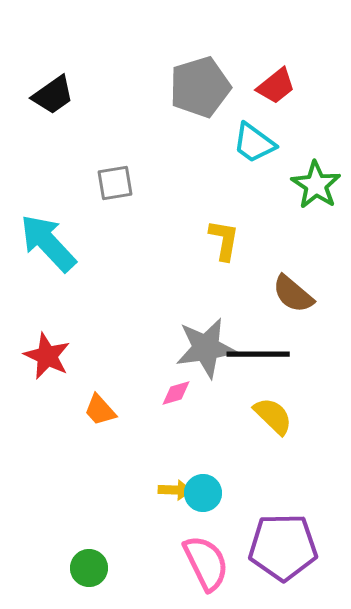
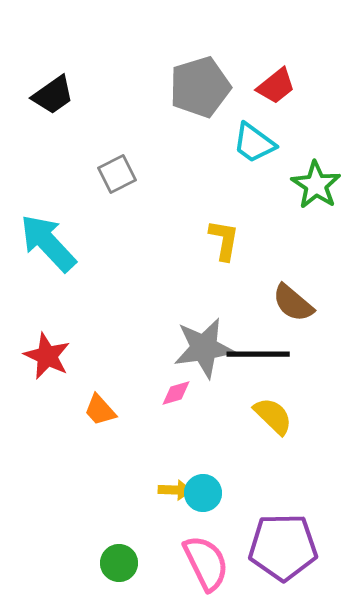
gray square: moved 2 px right, 9 px up; rotated 18 degrees counterclockwise
brown semicircle: moved 9 px down
gray star: moved 2 px left
green circle: moved 30 px right, 5 px up
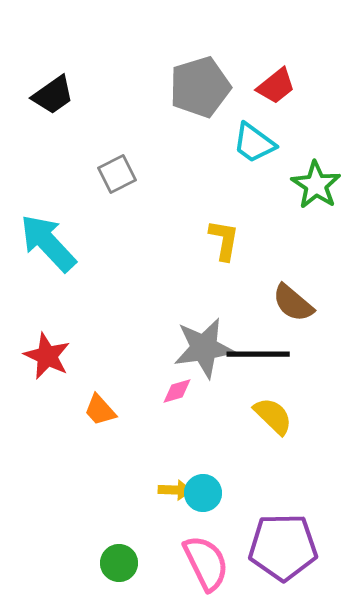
pink diamond: moved 1 px right, 2 px up
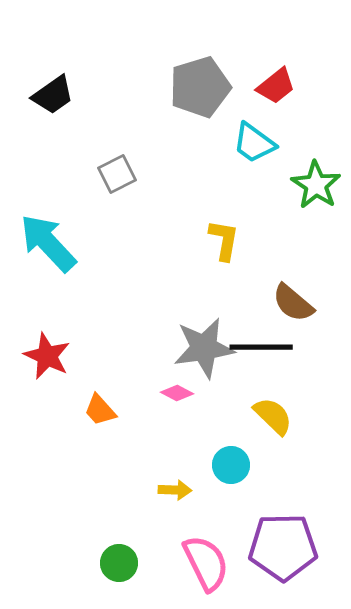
black line: moved 3 px right, 7 px up
pink diamond: moved 2 px down; rotated 44 degrees clockwise
cyan circle: moved 28 px right, 28 px up
